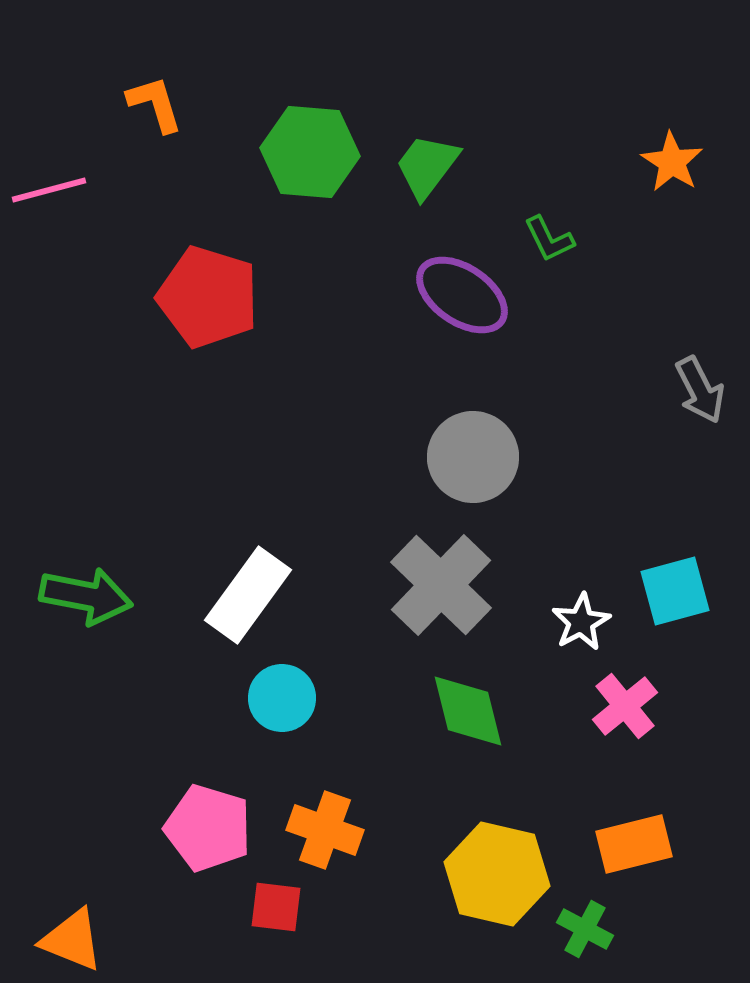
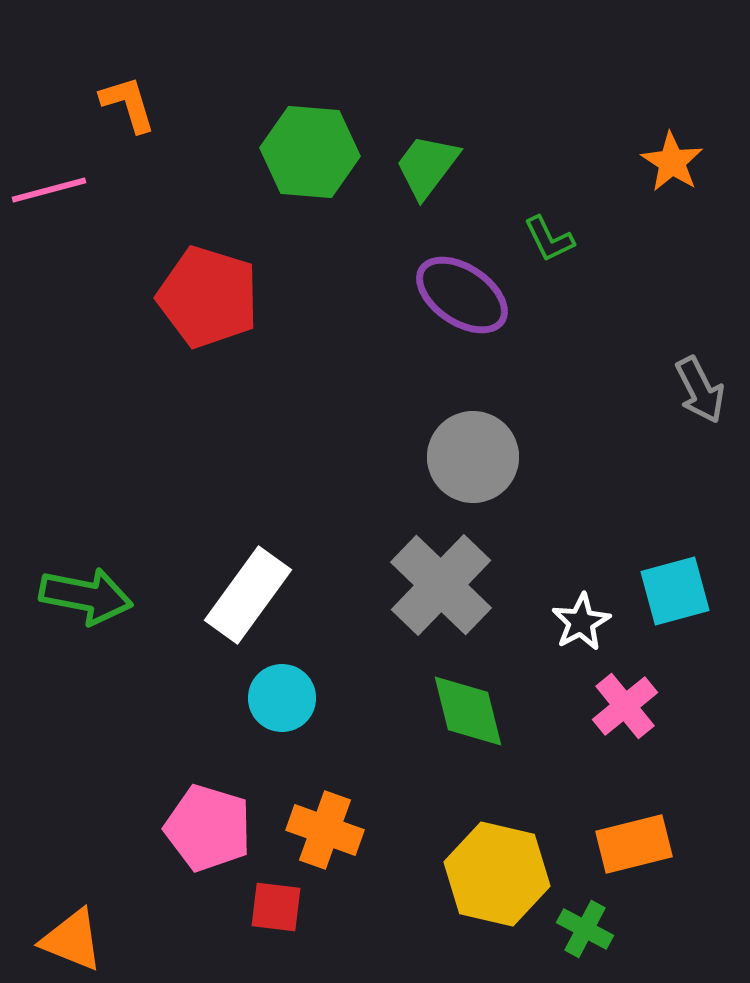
orange L-shape: moved 27 px left
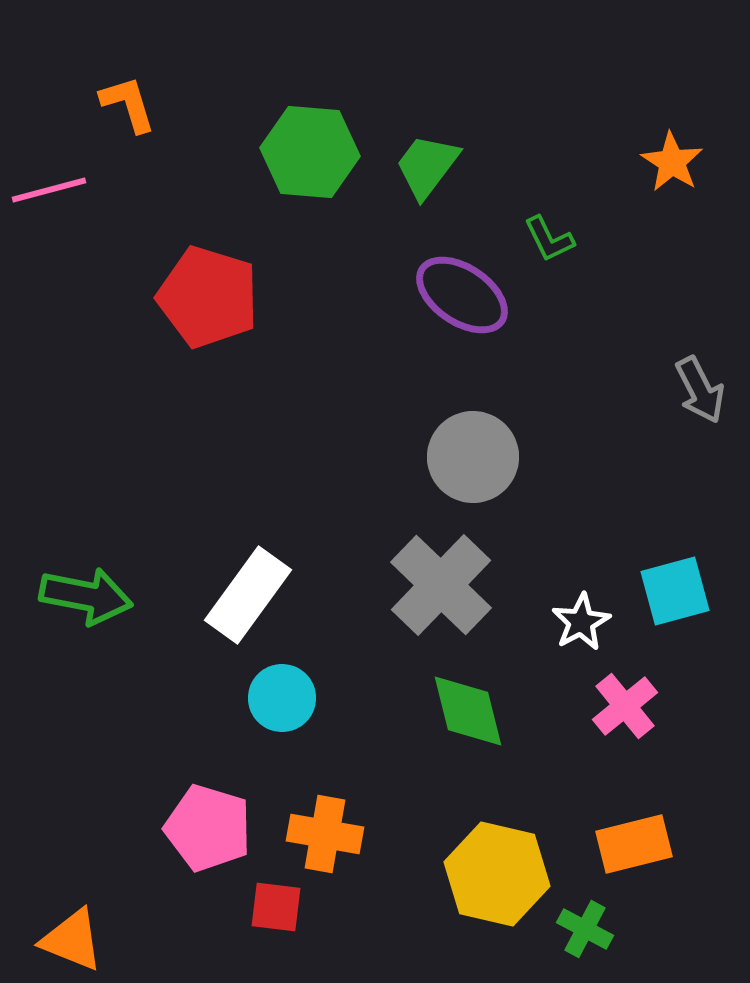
orange cross: moved 4 px down; rotated 10 degrees counterclockwise
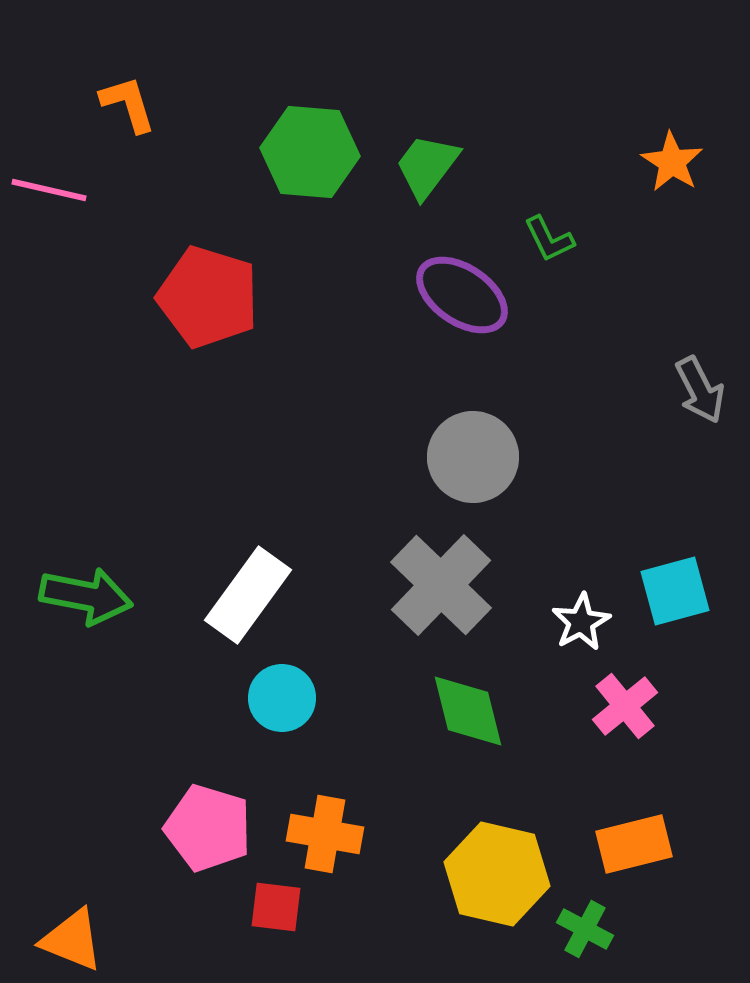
pink line: rotated 28 degrees clockwise
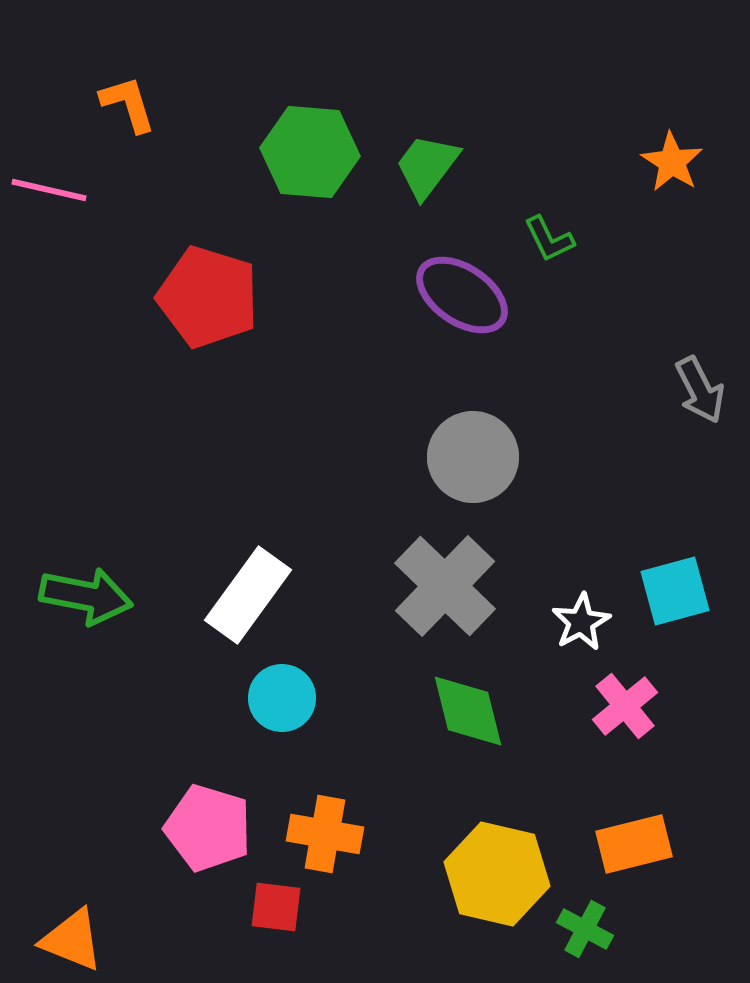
gray cross: moved 4 px right, 1 px down
